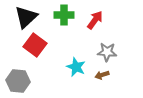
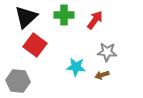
cyan star: rotated 18 degrees counterclockwise
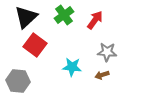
green cross: rotated 36 degrees counterclockwise
cyan star: moved 4 px left
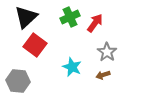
green cross: moved 6 px right, 2 px down; rotated 12 degrees clockwise
red arrow: moved 3 px down
gray star: rotated 30 degrees clockwise
cyan star: rotated 18 degrees clockwise
brown arrow: moved 1 px right
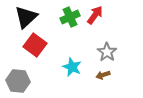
red arrow: moved 8 px up
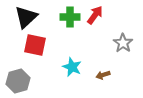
green cross: rotated 24 degrees clockwise
red square: rotated 25 degrees counterclockwise
gray star: moved 16 px right, 9 px up
gray hexagon: rotated 20 degrees counterclockwise
